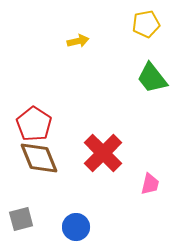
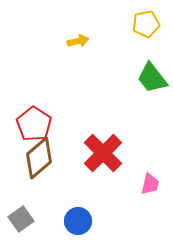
brown diamond: rotated 72 degrees clockwise
gray square: rotated 20 degrees counterclockwise
blue circle: moved 2 px right, 6 px up
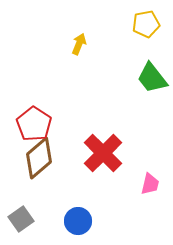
yellow arrow: moved 1 px right, 3 px down; rotated 55 degrees counterclockwise
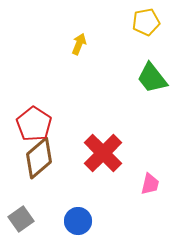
yellow pentagon: moved 2 px up
